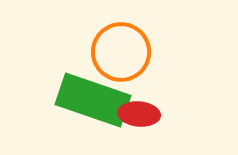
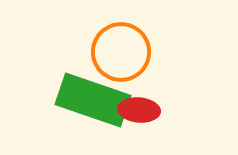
red ellipse: moved 4 px up
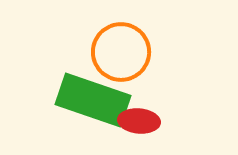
red ellipse: moved 11 px down
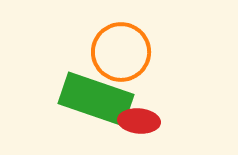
green rectangle: moved 3 px right, 1 px up
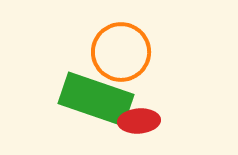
red ellipse: rotated 9 degrees counterclockwise
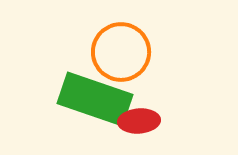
green rectangle: moved 1 px left
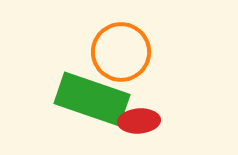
green rectangle: moved 3 px left
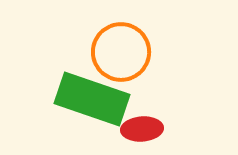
red ellipse: moved 3 px right, 8 px down
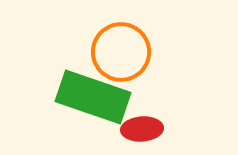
green rectangle: moved 1 px right, 2 px up
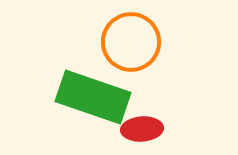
orange circle: moved 10 px right, 10 px up
